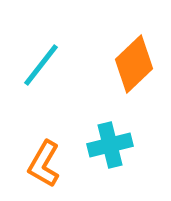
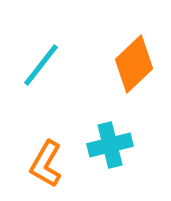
orange L-shape: moved 2 px right
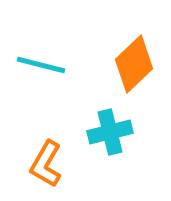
cyan line: rotated 66 degrees clockwise
cyan cross: moved 13 px up
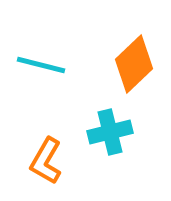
orange L-shape: moved 3 px up
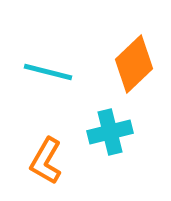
cyan line: moved 7 px right, 7 px down
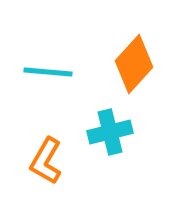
orange diamond: rotated 4 degrees counterclockwise
cyan line: rotated 9 degrees counterclockwise
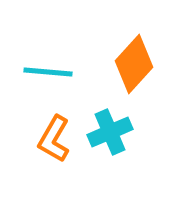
cyan cross: rotated 9 degrees counterclockwise
orange L-shape: moved 8 px right, 22 px up
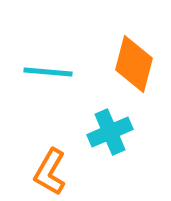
orange diamond: rotated 28 degrees counterclockwise
orange L-shape: moved 4 px left, 33 px down
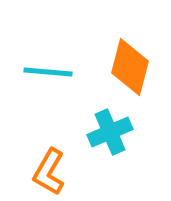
orange diamond: moved 4 px left, 3 px down
orange L-shape: moved 1 px left
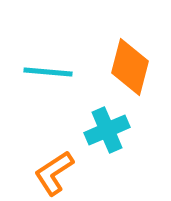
cyan cross: moved 3 px left, 2 px up
orange L-shape: moved 5 px right, 1 px down; rotated 27 degrees clockwise
